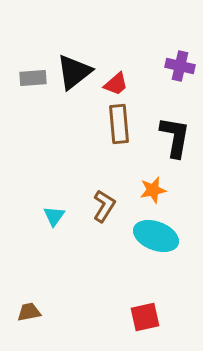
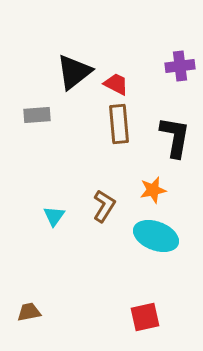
purple cross: rotated 20 degrees counterclockwise
gray rectangle: moved 4 px right, 37 px down
red trapezoid: rotated 112 degrees counterclockwise
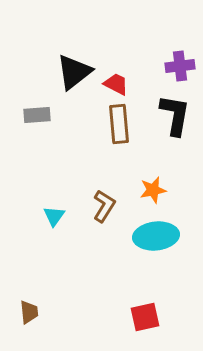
black L-shape: moved 22 px up
cyan ellipse: rotated 27 degrees counterclockwise
brown trapezoid: rotated 95 degrees clockwise
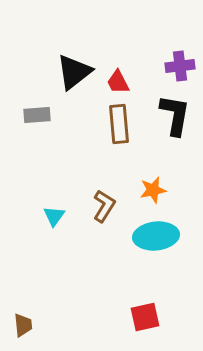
red trapezoid: moved 2 px right, 2 px up; rotated 144 degrees counterclockwise
brown trapezoid: moved 6 px left, 13 px down
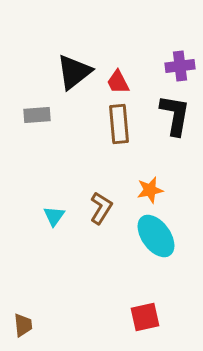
orange star: moved 3 px left
brown L-shape: moved 3 px left, 2 px down
cyan ellipse: rotated 60 degrees clockwise
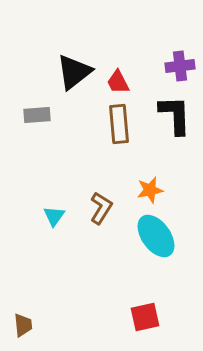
black L-shape: rotated 12 degrees counterclockwise
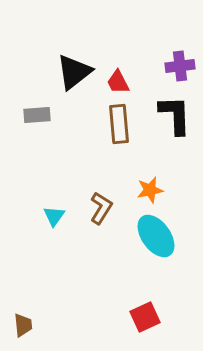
red square: rotated 12 degrees counterclockwise
